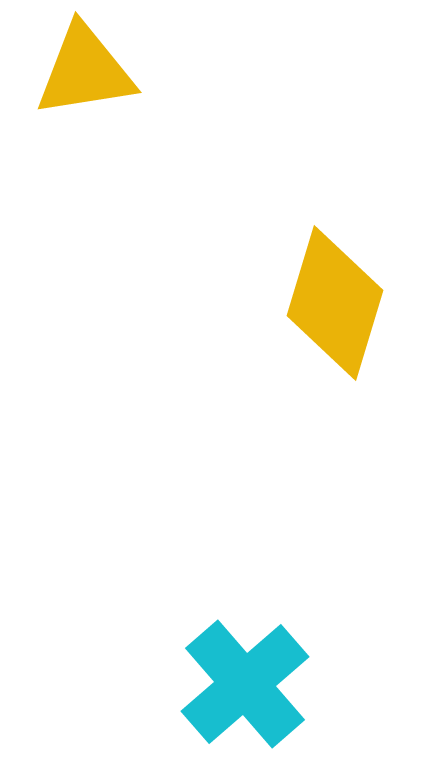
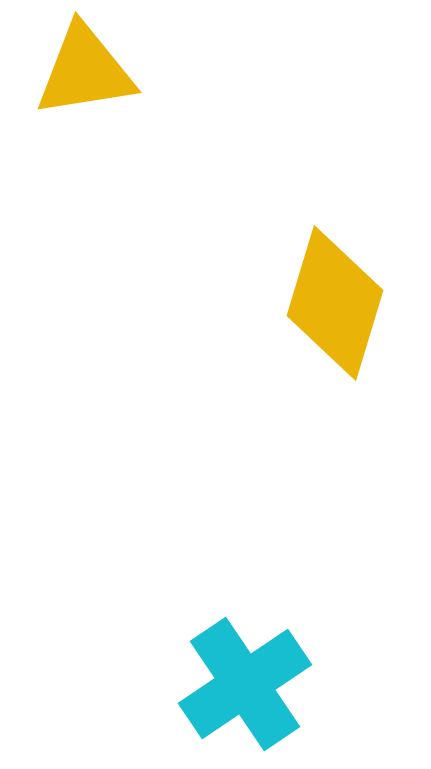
cyan cross: rotated 7 degrees clockwise
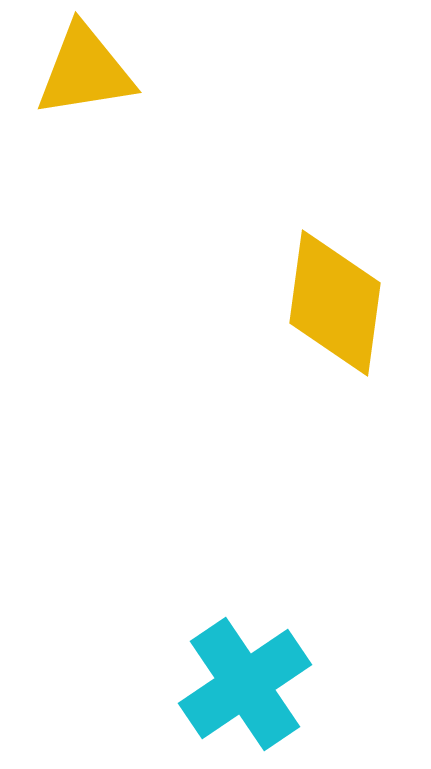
yellow diamond: rotated 9 degrees counterclockwise
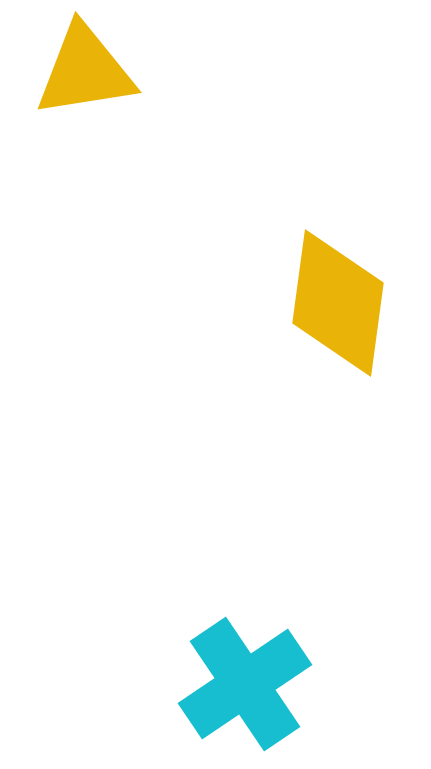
yellow diamond: moved 3 px right
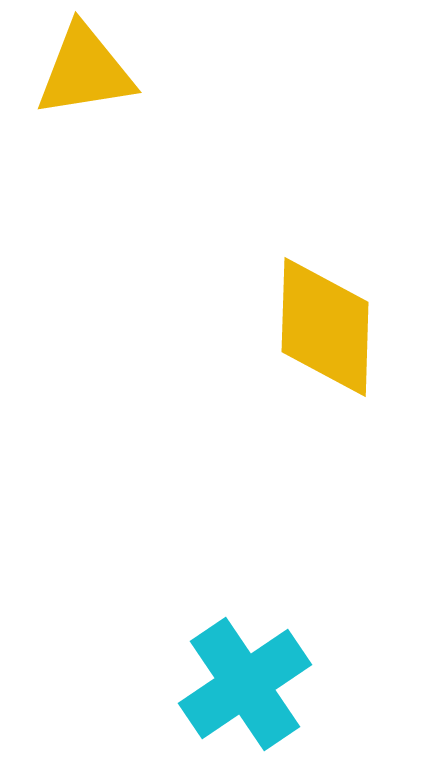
yellow diamond: moved 13 px left, 24 px down; rotated 6 degrees counterclockwise
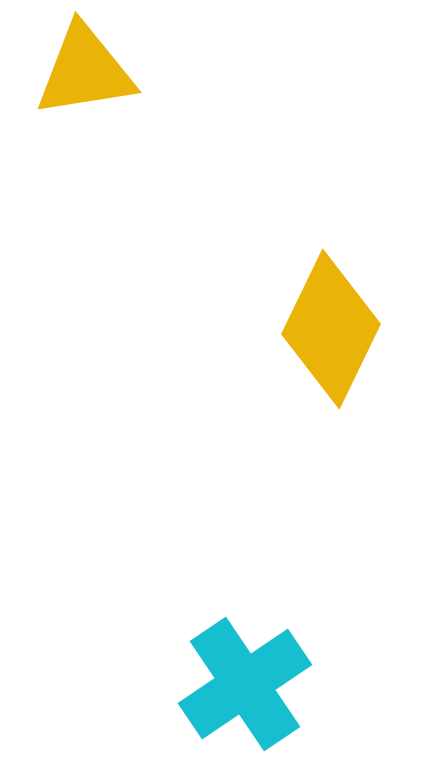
yellow diamond: moved 6 px right, 2 px down; rotated 24 degrees clockwise
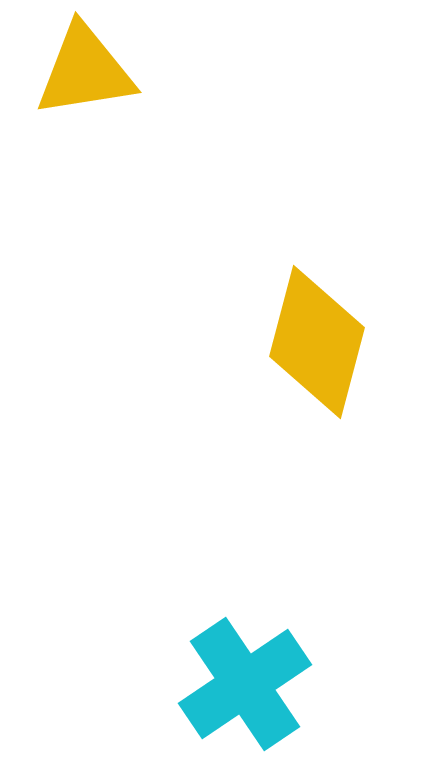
yellow diamond: moved 14 px left, 13 px down; rotated 11 degrees counterclockwise
